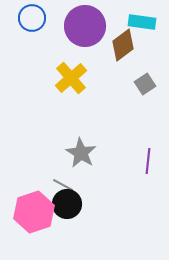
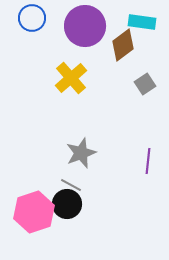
gray star: rotated 20 degrees clockwise
gray line: moved 8 px right
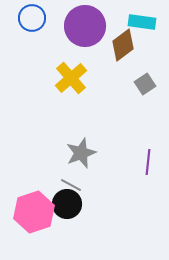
purple line: moved 1 px down
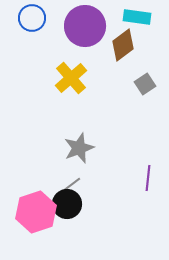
cyan rectangle: moved 5 px left, 5 px up
gray star: moved 2 px left, 5 px up
purple line: moved 16 px down
gray line: rotated 65 degrees counterclockwise
pink hexagon: moved 2 px right
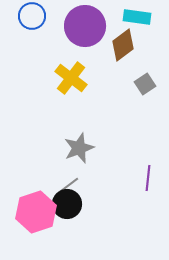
blue circle: moved 2 px up
yellow cross: rotated 12 degrees counterclockwise
gray line: moved 2 px left
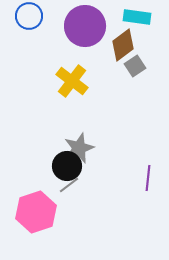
blue circle: moved 3 px left
yellow cross: moved 1 px right, 3 px down
gray square: moved 10 px left, 18 px up
black circle: moved 38 px up
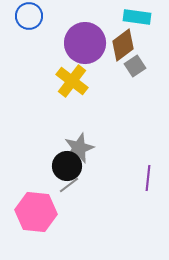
purple circle: moved 17 px down
pink hexagon: rotated 24 degrees clockwise
